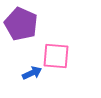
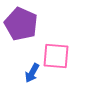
blue arrow: rotated 144 degrees clockwise
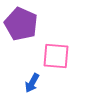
blue arrow: moved 10 px down
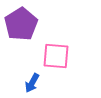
purple pentagon: rotated 16 degrees clockwise
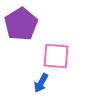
blue arrow: moved 9 px right
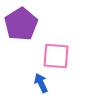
blue arrow: rotated 126 degrees clockwise
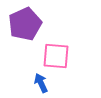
purple pentagon: moved 4 px right; rotated 8 degrees clockwise
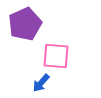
blue arrow: rotated 114 degrees counterclockwise
